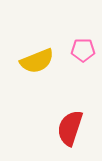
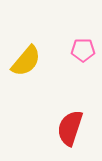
yellow semicircle: moved 11 px left; rotated 28 degrees counterclockwise
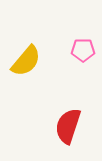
red semicircle: moved 2 px left, 2 px up
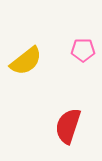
yellow semicircle: rotated 12 degrees clockwise
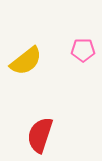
red semicircle: moved 28 px left, 9 px down
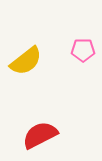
red semicircle: rotated 45 degrees clockwise
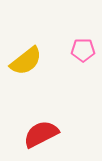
red semicircle: moved 1 px right, 1 px up
